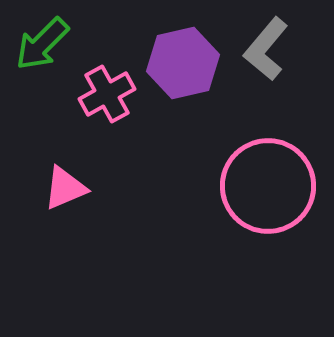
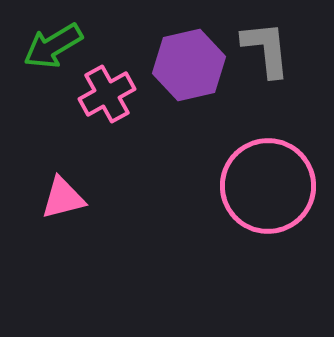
green arrow: moved 11 px right, 2 px down; rotated 14 degrees clockwise
gray L-shape: rotated 134 degrees clockwise
purple hexagon: moved 6 px right, 2 px down
pink triangle: moved 2 px left, 10 px down; rotated 9 degrees clockwise
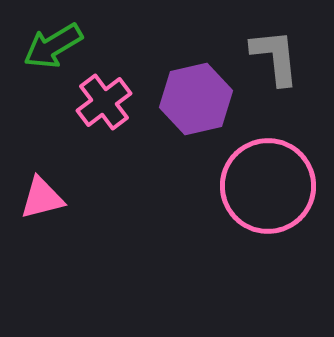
gray L-shape: moved 9 px right, 8 px down
purple hexagon: moved 7 px right, 34 px down
pink cross: moved 3 px left, 8 px down; rotated 8 degrees counterclockwise
pink triangle: moved 21 px left
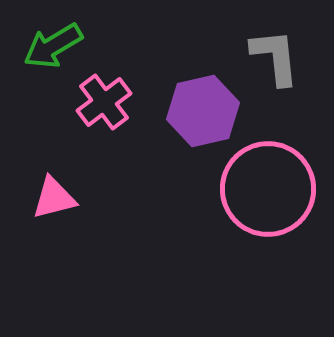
purple hexagon: moved 7 px right, 12 px down
pink circle: moved 3 px down
pink triangle: moved 12 px right
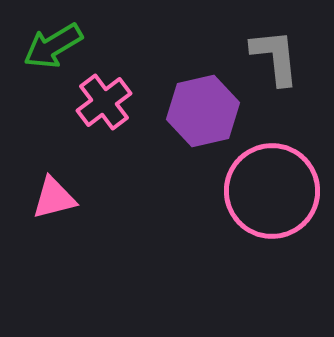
pink circle: moved 4 px right, 2 px down
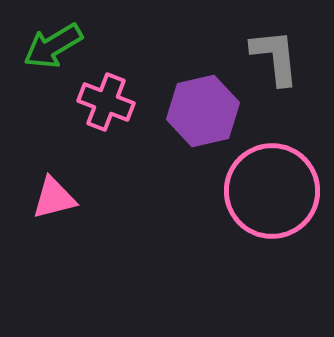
pink cross: moved 2 px right; rotated 32 degrees counterclockwise
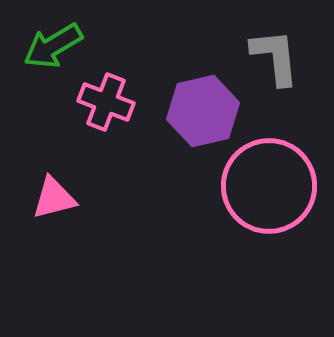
pink circle: moved 3 px left, 5 px up
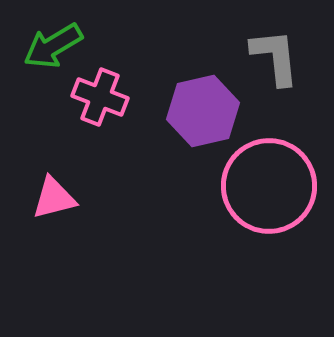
pink cross: moved 6 px left, 5 px up
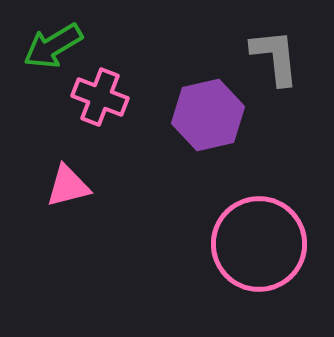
purple hexagon: moved 5 px right, 4 px down
pink circle: moved 10 px left, 58 px down
pink triangle: moved 14 px right, 12 px up
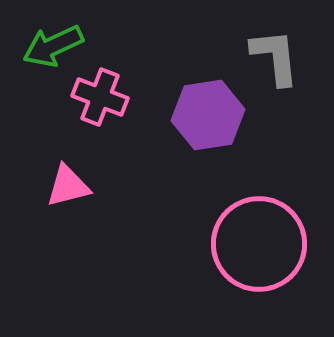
green arrow: rotated 6 degrees clockwise
purple hexagon: rotated 4 degrees clockwise
